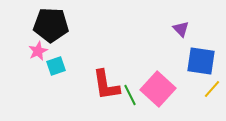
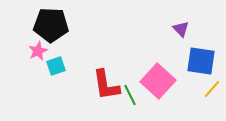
pink square: moved 8 px up
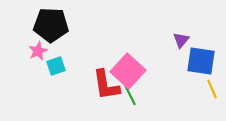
purple triangle: moved 11 px down; rotated 24 degrees clockwise
pink square: moved 30 px left, 10 px up
yellow line: rotated 66 degrees counterclockwise
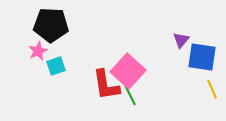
blue square: moved 1 px right, 4 px up
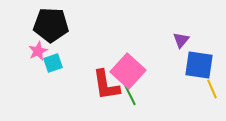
blue square: moved 3 px left, 8 px down
cyan square: moved 3 px left, 3 px up
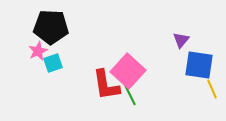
black pentagon: moved 2 px down
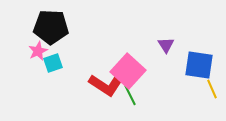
purple triangle: moved 15 px left, 5 px down; rotated 12 degrees counterclockwise
red L-shape: rotated 48 degrees counterclockwise
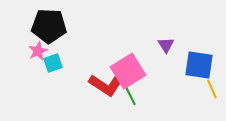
black pentagon: moved 2 px left, 1 px up
pink square: rotated 16 degrees clockwise
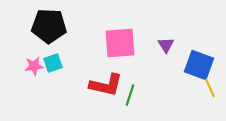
pink star: moved 4 px left, 15 px down; rotated 18 degrees clockwise
blue square: rotated 12 degrees clockwise
pink square: moved 8 px left, 28 px up; rotated 28 degrees clockwise
red L-shape: rotated 20 degrees counterclockwise
yellow line: moved 2 px left, 1 px up
green line: rotated 45 degrees clockwise
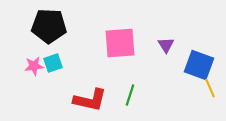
red L-shape: moved 16 px left, 15 px down
